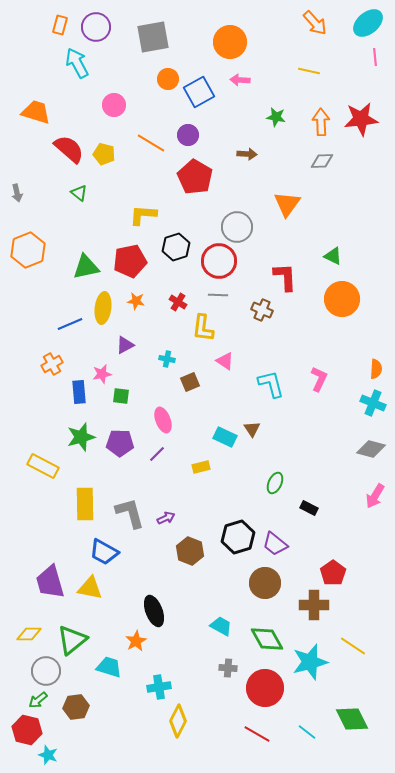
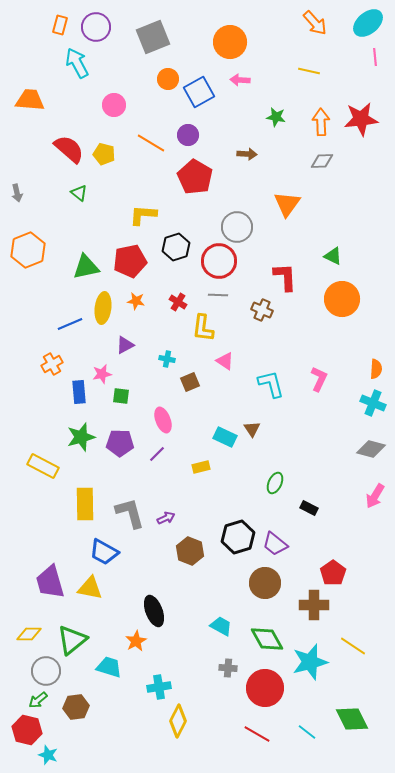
gray square at (153, 37): rotated 12 degrees counterclockwise
orange trapezoid at (36, 112): moved 6 px left, 12 px up; rotated 12 degrees counterclockwise
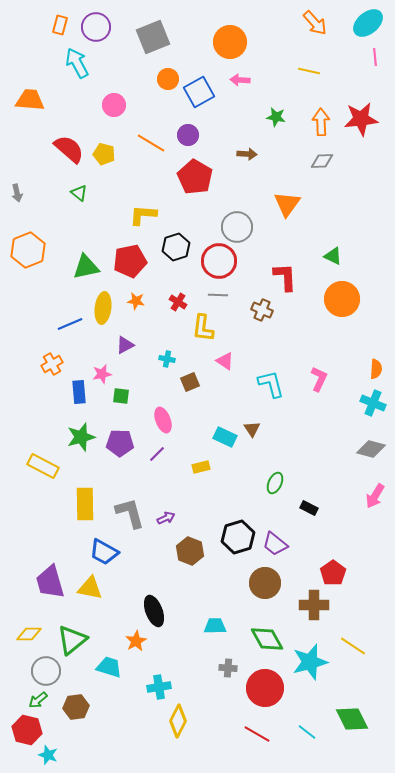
cyan trapezoid at (221, 626): moved 6 px left; rotated 30 degrees counterclockwise
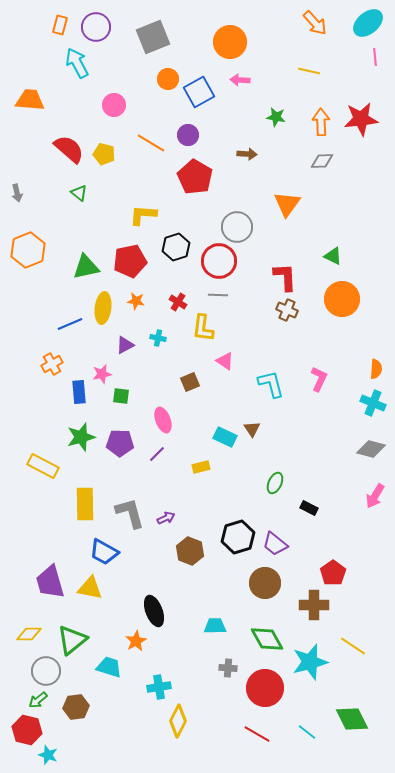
brown cross at (262, 310): moved 25 px right
cyan cross at (167, 359): moved 9 px left, 21 px up
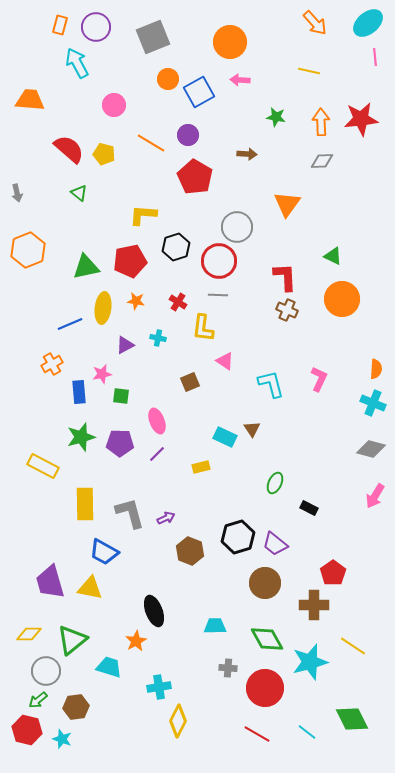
pink ellipse at (163, 420): moved 6 px left, 1 px down
cyan star at (48, 755): moved 14 px right, 16 px up
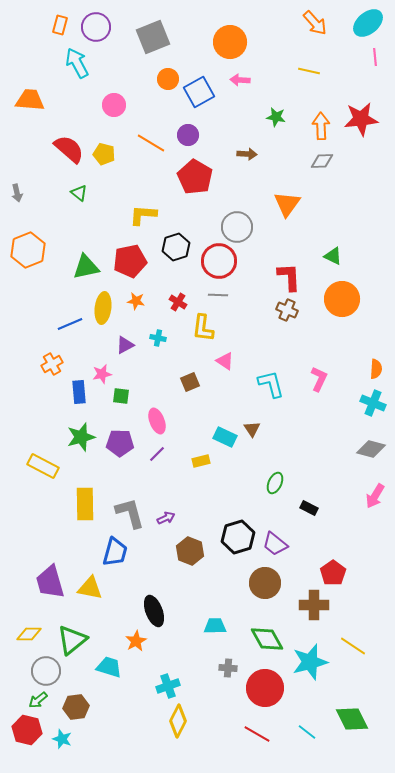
orange arrow at (321, 122): moved 4 px down
red L-shape at (285, 277): moved 4 px right
yellow rectangle at (201, 467): moved 6 px up
blue trapezoid at (104, 552): moved 11 px right; rotated 104 degrees counterclockwise
cyan cross at (159, 687): moved 9 px right, 1 px up; rotated 10 degrees counterclockwise
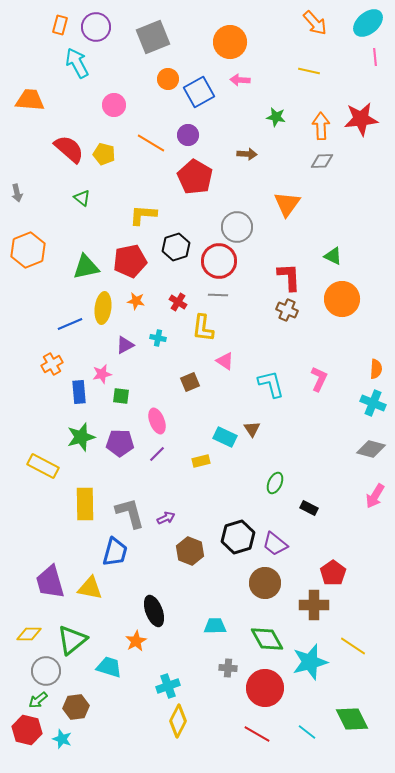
green triangle at (79, 193): moved 3 px right, 5 px down
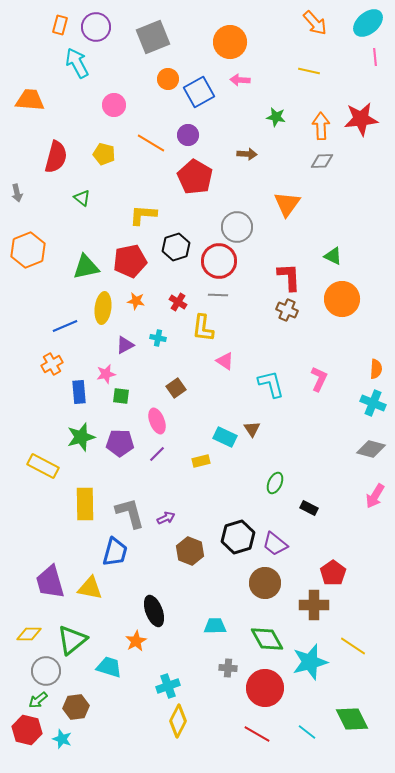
red semicircle at (69, 149): moved 13 px left, 8 px down; rotated 64 degrees clockwise
blue line at (70, 324): moved 5 px left, 2 px down
pink star at (102, 374): moved 4 px right
brown square at (190, 382): moved 14 px left, 6 px down; rotated 12 degrees counterclockwise
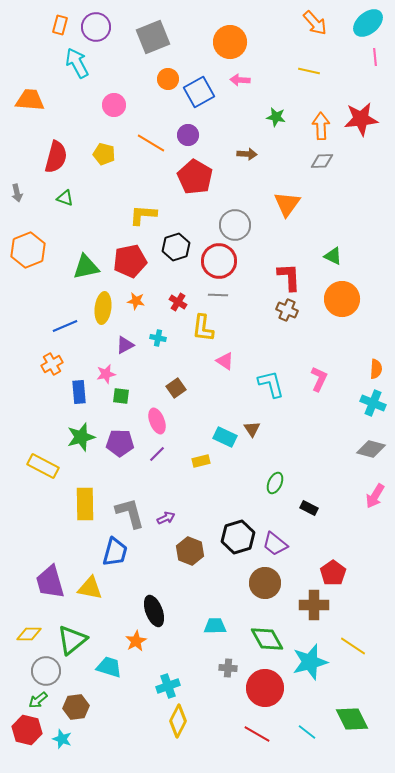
green triangle at (82, 198): moved 17 px left; rotated 18 degrees counterclockwise
gray circle at (237, 227): moved 2 px left, 2 px up
